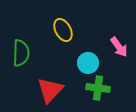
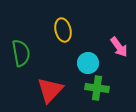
yellow ellipse: rotated 15 degrees clockwise
green semicircle: rotated 12 degrees counterclockwise
green cross: moved 1 px left
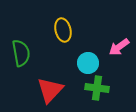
pink arrow: rotated 90 degrees clockwise
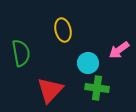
pink arrow: moved 3 px down
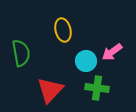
pink arrow: moved 7 px left, 2 px down
cyan circle: moved 2 px left, 2 px up
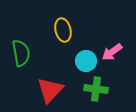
green cross: moved 1 px left, 1 px down
